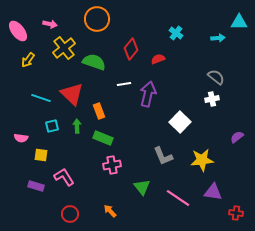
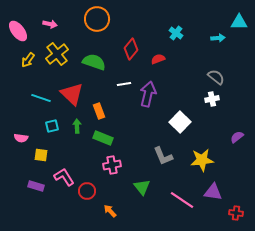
yellow cross: moved 7 px left, 6 px down
pink line: moved 4 px right, 2 px down
red circle: moved 17 px right, 23 px up
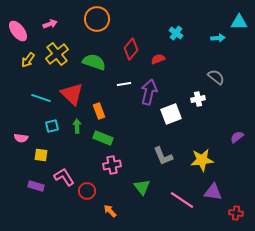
pink arrow: rotated 32 degrees counterclockwise
purple arrow: moved 1 px right, 2 px up
white cross: moved 14 px left
white square: moved 9 px left, 8 px up; rotated 25 degrees clockwise
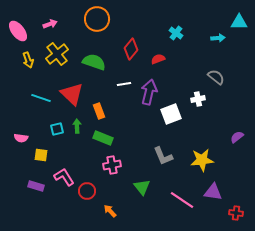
yellow arrow: rotated 56 degrees counterclockwise
cyan square: moved 5 px right, 3 px down
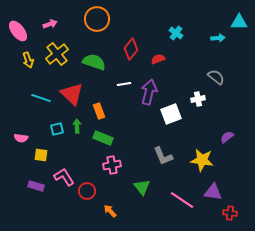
purple semicircle: moved 10 px left
yellow star: rotated 15 degrees clockwise
red cross: moved 6 px left
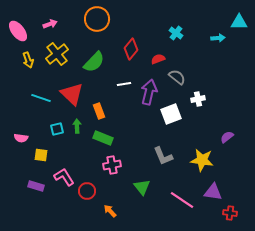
green semicircle: rotated 115 degrees clockwise
gray semicircle: moved 39 px left
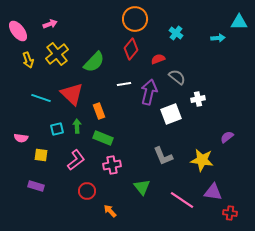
orange circle: moved 38 px right
pink L-shape: moved 12 px right, 17 px up; rotated 85 degrees clockwise
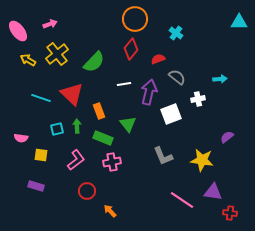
cyan arrow: moved 2 px right, 41 px down
yellow arrow: rotated 140 degrees clockwise
pink cross: moved 3 px up
green triangle: moved 14 px left, 63 px up
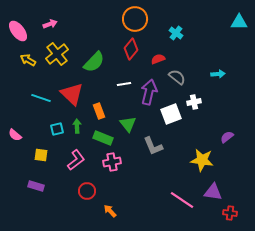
cyan arrow: moved 2 px left, 5 px up
white cross: moved 4 px left, 3 px down
pink semicircle: moved 6 px left, 3 px up; rotated 32 degrees clockwise
gray L-shape: moved 10 px left, 10 px up
